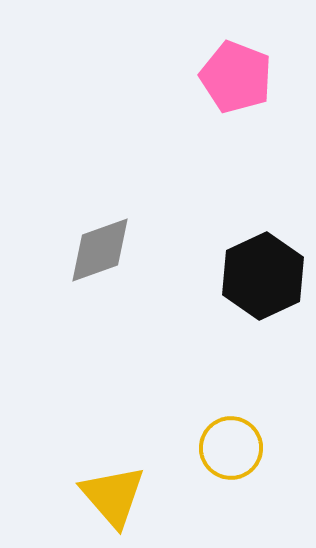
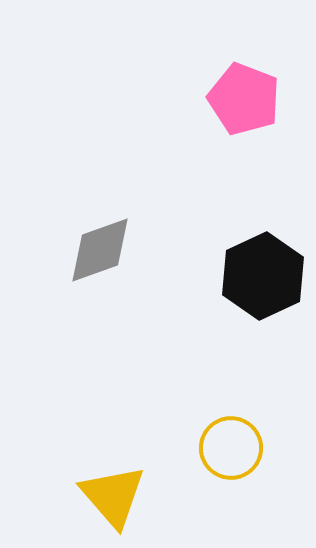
pink pentagon: moved 8 px right, 22 px down
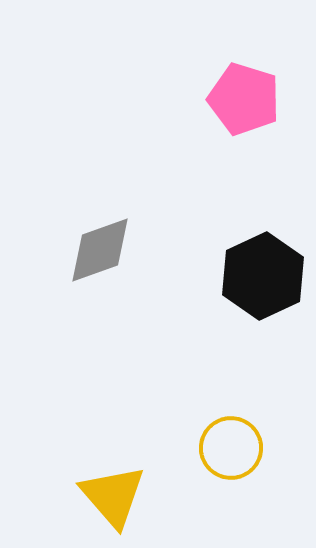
pink pentagon: rotated 4 degrees counterclockwise
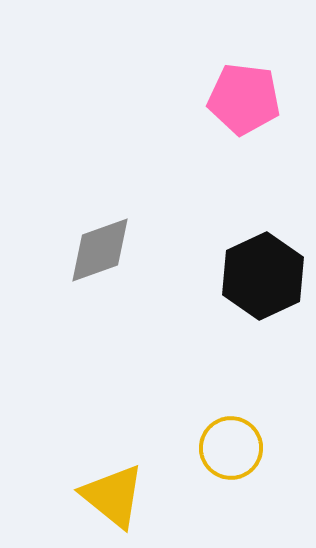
pink pentagon: rotated 10 degrees counterclockwise
yellow triangle: rotated 10 degrees counterclockwise
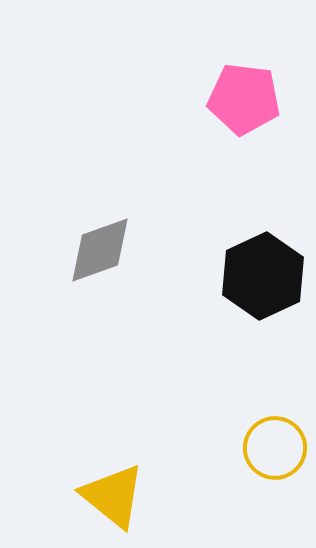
yellow circle: moved 44 px right
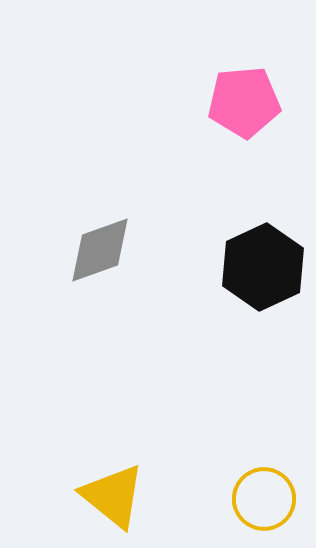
pink pentagon: moved 3 px down; rotated 12 degrees counterclockwise
black hexagon: moved 9 px up
yellow circle: moved 11 px left, 51 px down
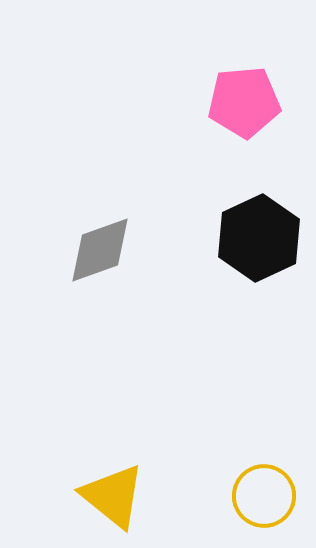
black hexagon: moved 4 px left, 29 px up
yellow circle: moved 3 px up
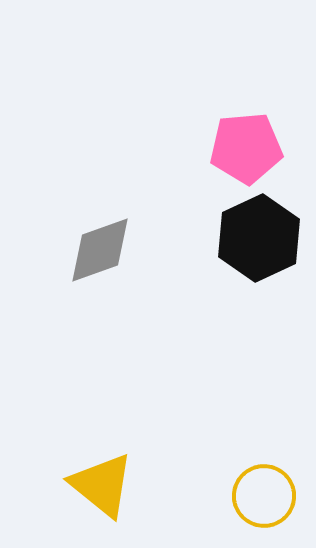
pink pentagon: moved 2 px right, 46 px down
yellow triangle: moved 11 px left, 11 px up
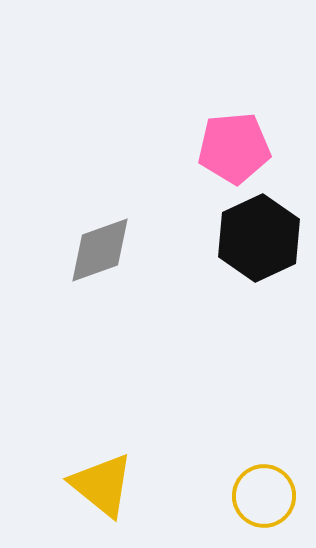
pink pentagon: moved 12 px left
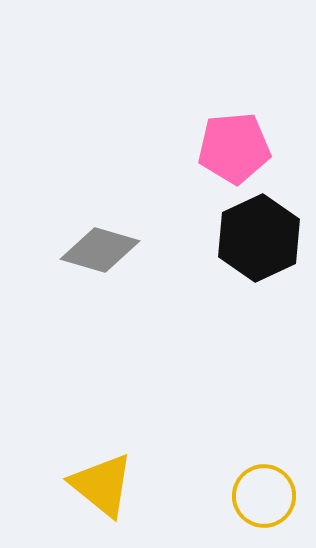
gray diamond: rotated 36 degrees clockwise
